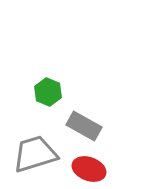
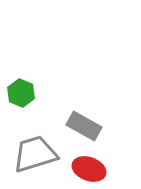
green hexagon: moved 27 px left, 1 px down
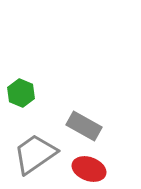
gray trapezoid: rotated 18 degrees counterclockwise
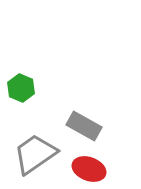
green hexagon: moved 5 px up
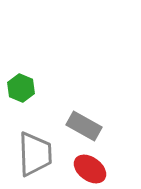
gray trapezoid: rotated 123 degrees clockwise
red ellipse: moved 1 px right; rotated 16 degrees clockwise
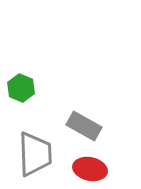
red ellipse: rotated 24 degrees counterclockwise
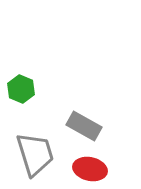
green hexagon: moved 1 px down
gray trapezoid: rotated 15 degrees counterclockwise
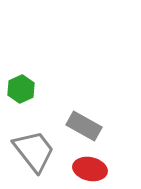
green hexagon: rotated 12 degrees clockwise
gray trapezoid: moved 1 px left, 3 px up; rotated 21 degrees counterclockwise
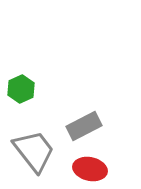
gray rectangle: rotated 56 degrees counterclockwise
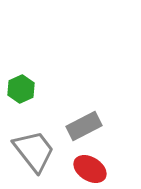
red ellipse: rotated 20 degrees clockwise
